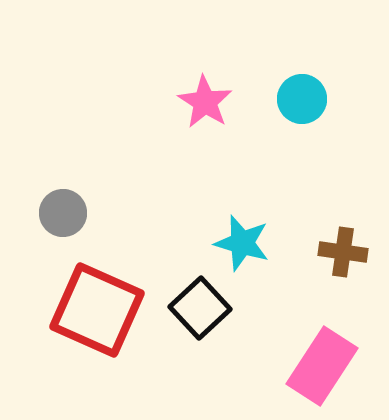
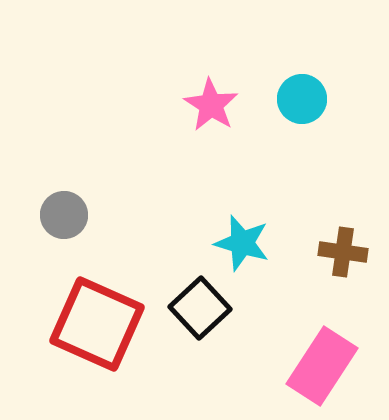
pink star: moved 6 px right, 3 px down
gray circle: moved 1 px right, 2 px down
red square: moved 14 px down
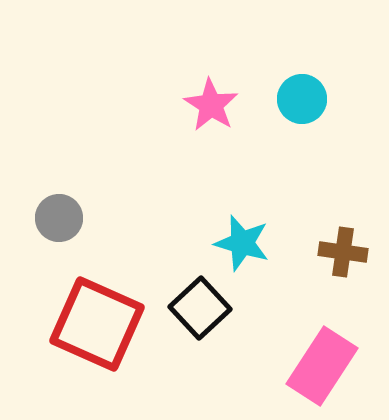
gray circle: moved 5 px left, 3 px down
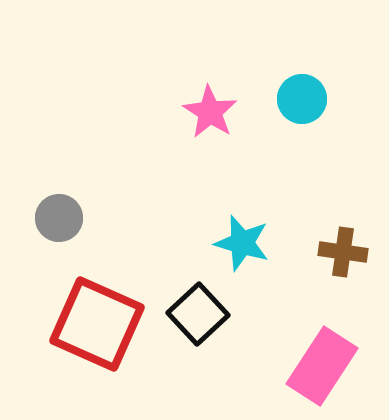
pink star: moved 1 px left, 7 px down
black square: moved 2 px left, 6 px down
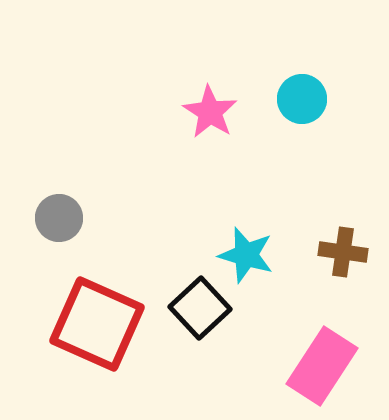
cyan star: moved 4 px right, 12 px down
black square: moved 2 px right, 6 px up
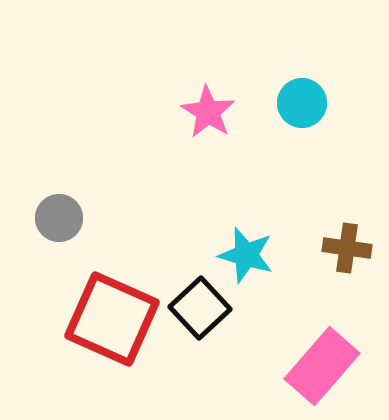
cyan circle: moved 4 px down
pink star: moved 2 px left
brown cross: moved 4 px right, 4 px up
red square: moved 15 px right, 5 px up
pink rectangle: rotated 8 degrees clockwise
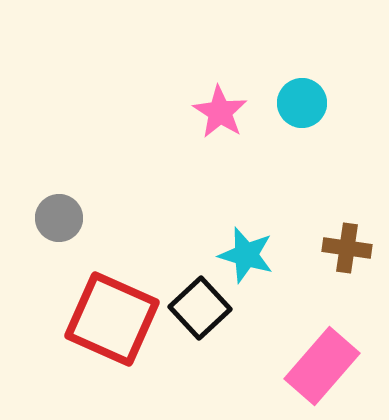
pink star: moved 12 px right
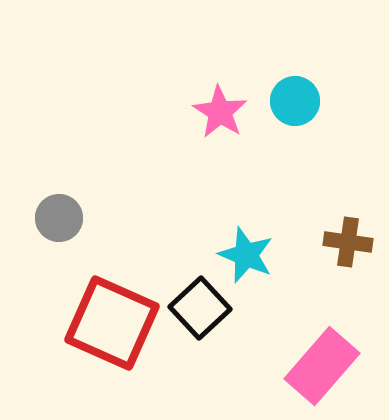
cyan circle: moved 7 px left, 2 px up
brown cross: moved 1 px right, 6 px up
cyan star: rotated 6 degrees clockwise
red square: moved 4 px down
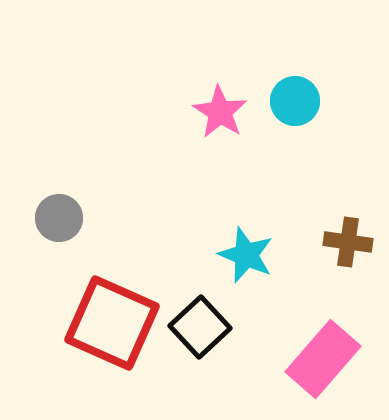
black square: moved 19 px down
pink rectangle: moved 1 px right, 7 px up
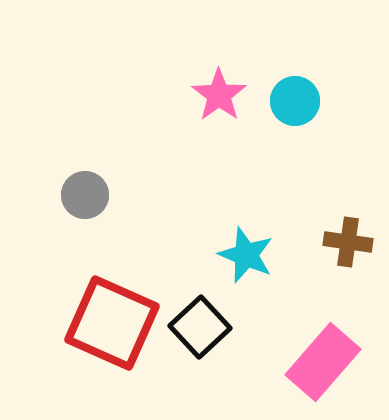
pink star: moved 1 px left, 17 px up; rotated 4 degrees clockwise
gray circle: moved 26 px right, 23 px up
pink rectangle: moved 3 px down
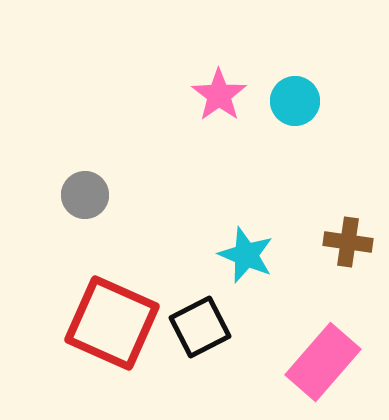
black square: rotated 16 degrees clockwise
